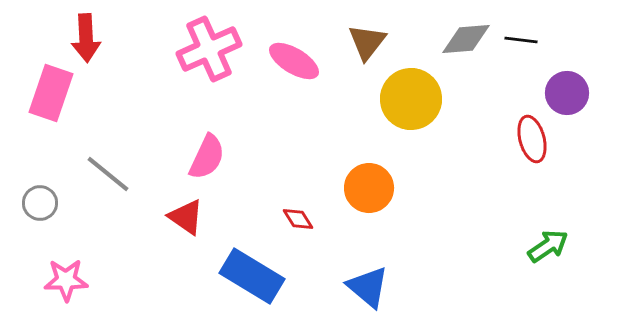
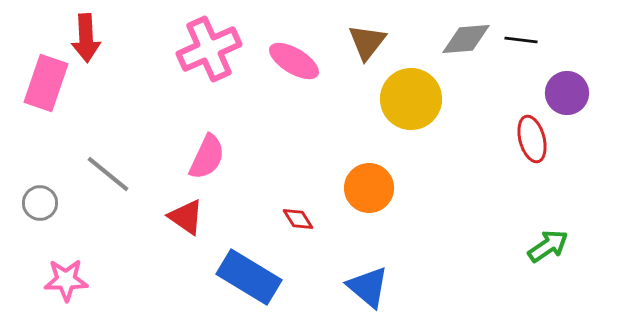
pink rectangle: moved 5 px left, 10 px up
blue rectangle: moved 3 px left, 1 px down
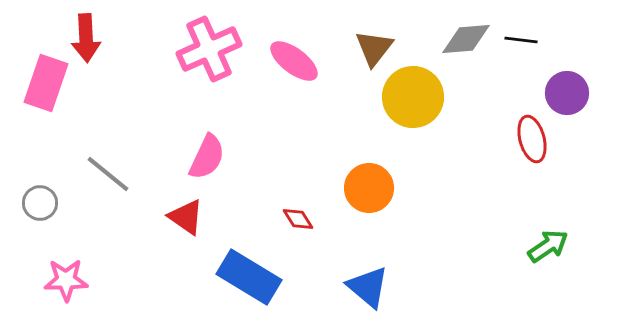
brown triangle: moved 7 px right, 6 px down
pink ellipse: rotated 6 degrees clockwise
yellow circle: moved 2 px right, 2 px up
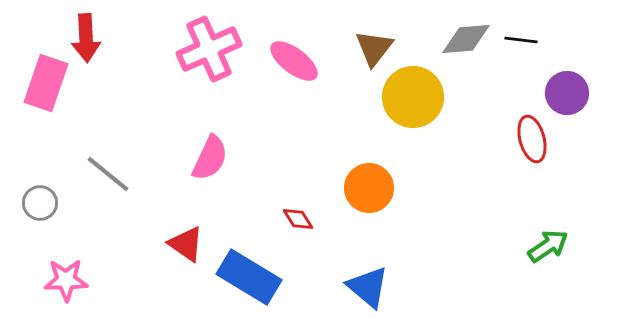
pink semicircle: moved 3 px right, 1 px down
red triangle: moved 27 px down
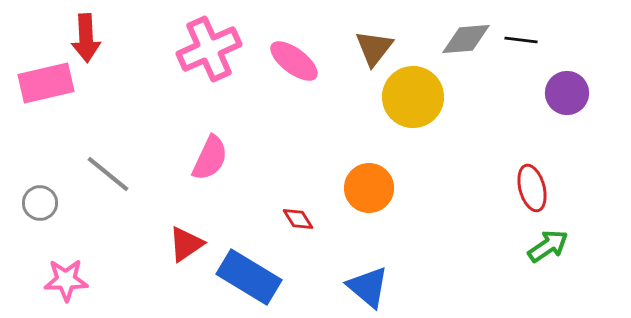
pink rectangle: rotated 58 degrees clockwise
red ellipse: moved 49 px down
red triangle: rotated 51 degrees clockwise
